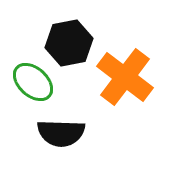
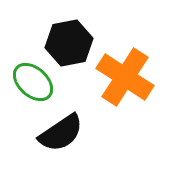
orange cross: rotated 4 degrees counterclockwise
black semicircle: rotated 36 degrees counterclockwise
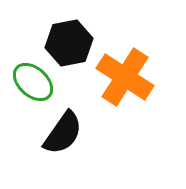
black semicircle: moved 2 px right; rotated 21 degrees counterclockwise
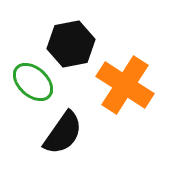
black hexagon: moved 2 px right, 1 px down
orange cross: moved 8 px down
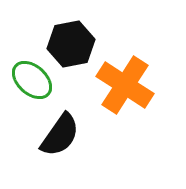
green ellipse: moved 1 px left, 2 px up
black semicircle: moved 3 px left, 2 px down
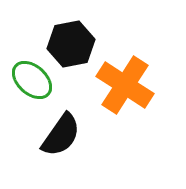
black semicircle: moved 1 px right
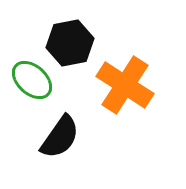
black hexagon: moved 1 px left, 1 px up
black semicircle: moved 1 px left, 2 px down
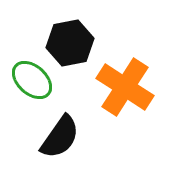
orange cross: moved 2 px down
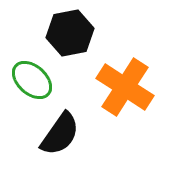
black hexagon: moved 10 px up
black semicircle: moved 3 px up
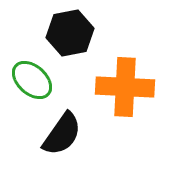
orange cross: rotated 30 degrees counterclockwise
black semicircle: moved 2 px right
